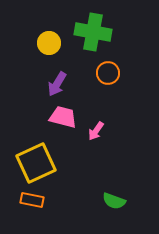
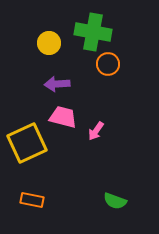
orange circle: moved 9 px up
purple arrow: rotated 55 degrees clockwise
yellow square: moved 9 px left, 20 px up
green semicircle: moved 1 px right
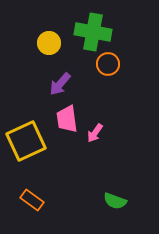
purple arrow: moved 3 px right; rotated 45 degrees counterclockwise
pink trapezoid: moved 4 px right, 2 px down; rotated 112 degrees counterclockwise
pink arrow: moved 1 px left, 2 px down
yellow square: moved 1 px left, 2 px up
orange rectangle: rotated 25 degrees clockwise
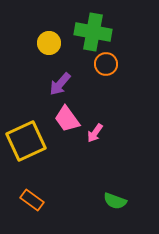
orange circle: moved 2 px left
pink trapezoid: rotated 28 degrees counterclockwise
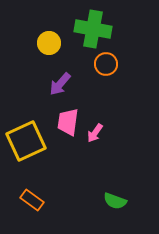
green cross: moved 3 px up
pink trapezoid: moved 1 px right, 3 px down; rotated 44 degrees clockwise
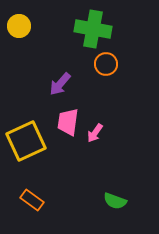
yellow circle: moved 30 px left, 17 px up
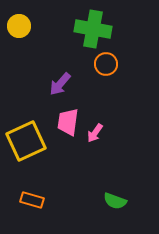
orange rectangle: rotated 20 degrees counterclockwise
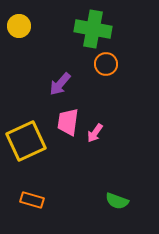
green semicircle: moved 2 px right
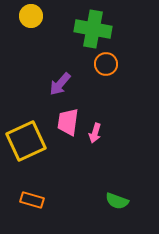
yellow circle: moved 12 px right, 10 px up
pink arrow: rotated 18 degrees counterclockwise
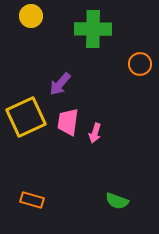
green cross: rotated 9 degrees counterclockwise
orange circle: moved 34 px right
yellow square: moved 24 px up
